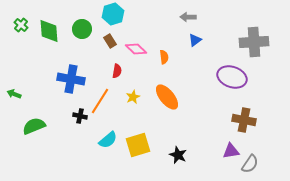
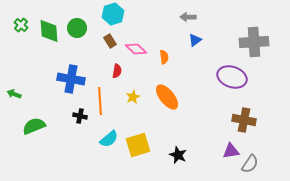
green circle: moved 5 px left, 1 px up
orange line: rotated 36 degrees counterclockwise
cyan semicircle: moved 1 px right, 1 px up
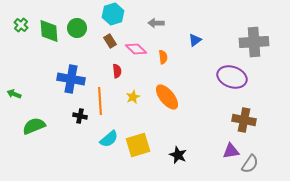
gray arrow: moved 32 px left, 6 px down
orange semicircle: moved 1 px left
red semicircle: rotated 16 degrees counterclockwise
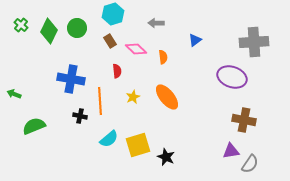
green diamond: rotated 30 degrees clockwise
black star: moved 12 px left, 2 px down
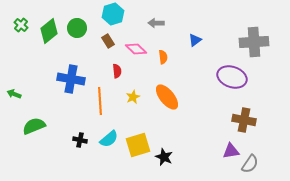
green diamond: rotated 25 degrees clockwise
brown rectangle: moved 2 px left
black cross: moved 24 px down
black star: moved 2 px left
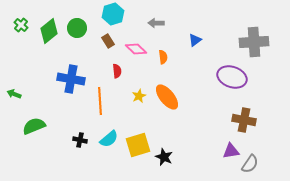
yellow star: moved 6 px right, 1 px up
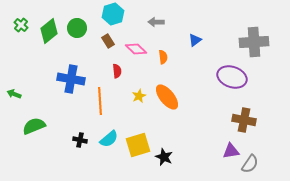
gray arrow: moved 1 px up
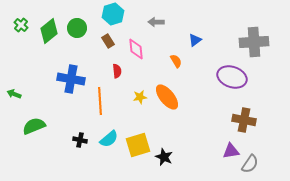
pink diamond: rotated 40 degrees clockwise
orange semicircle: moved 13 px right, 4 px down; rotated 24 degrees counterclockwise
yellow star: moved 1 px right, 1 px down; rotated 16 degrees clockwise
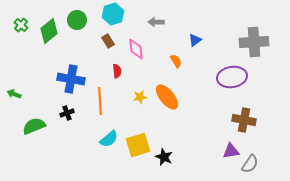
green circle: moved 8 px up
purple ellipse: rotated 28 degrees counterclockwise
black cross: moved 13 px left, 27 px up; rotated 32 degrees counterclockwise
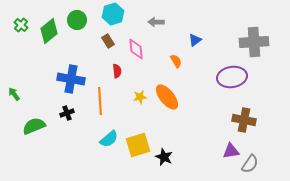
green arrow: rotated 32 degrees clockwise
